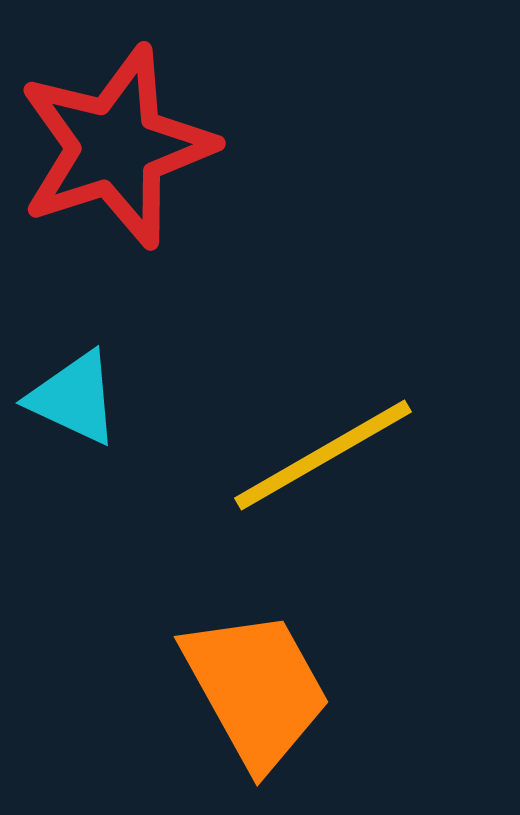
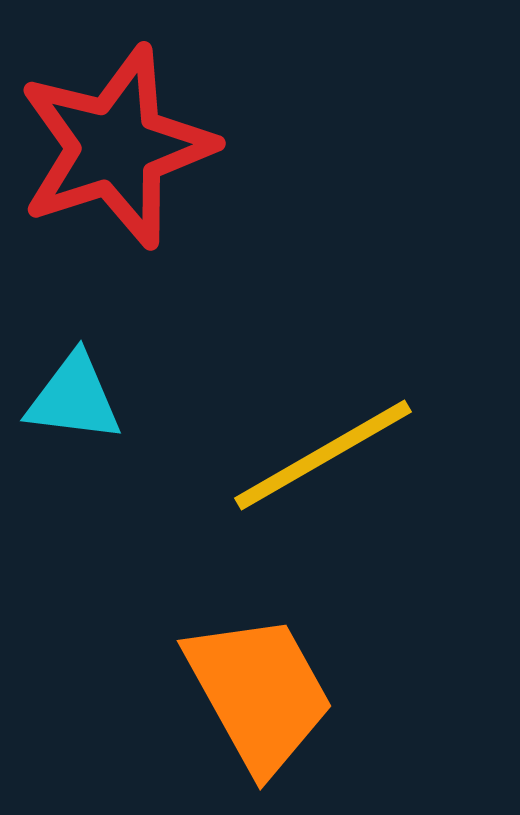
cyan triangle: rotated 18 degrees counterclockwise
orange trapezoid: moved 3 px right, 4 px down
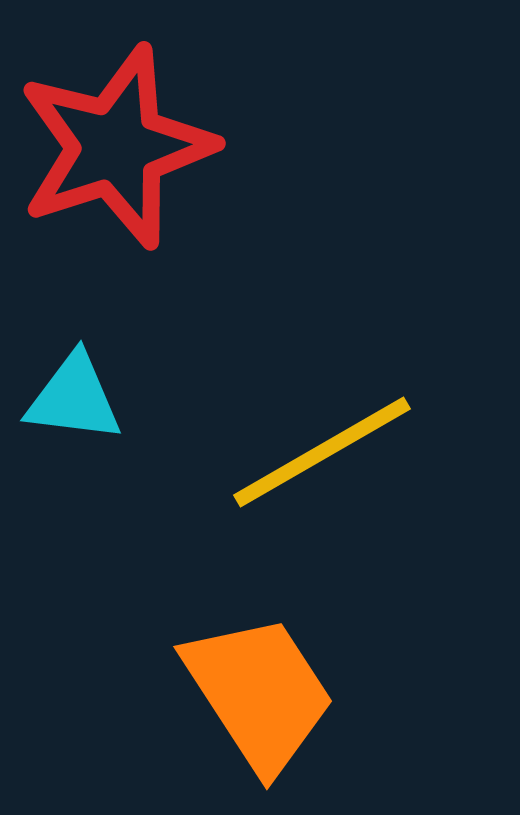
yellow line: moved 1 px left, 3 px up
orange trapezoid: rotated 4 degrees counterclockwise
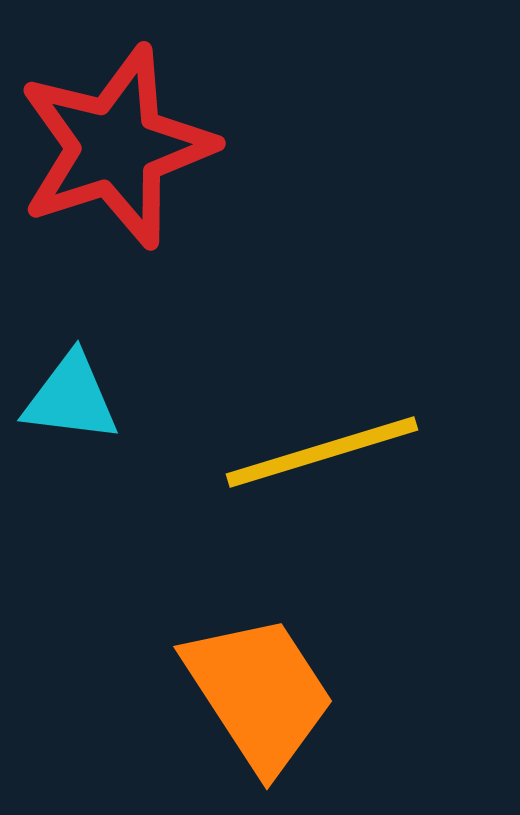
cyan triangle: moved 3 px left
yellow line: rotated 13 degrees clockwise
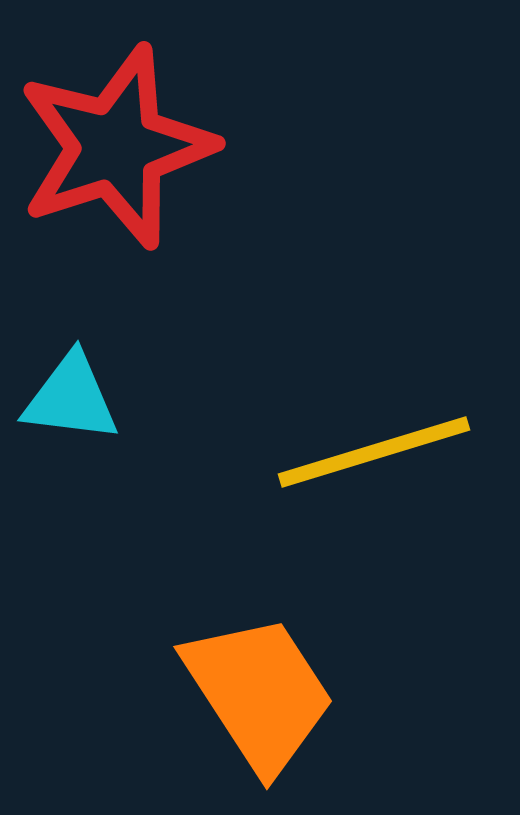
yellow line: moved 52 px right
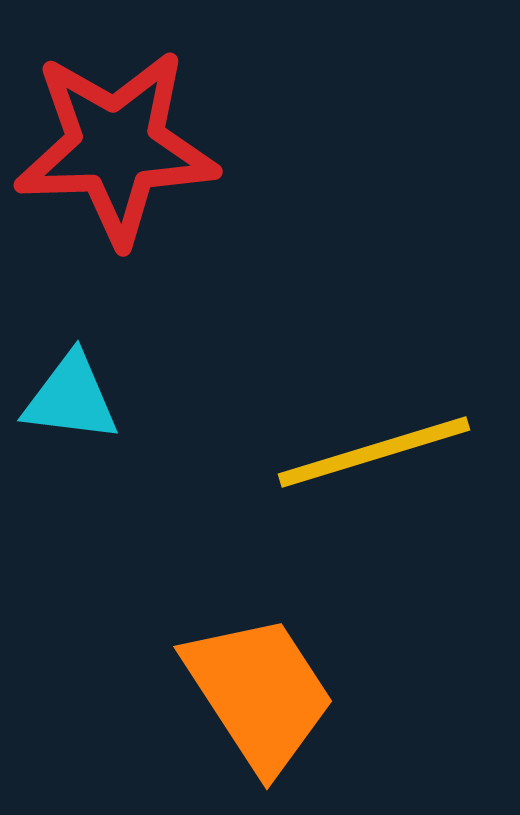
red star: rotated 16 degrees clockwise
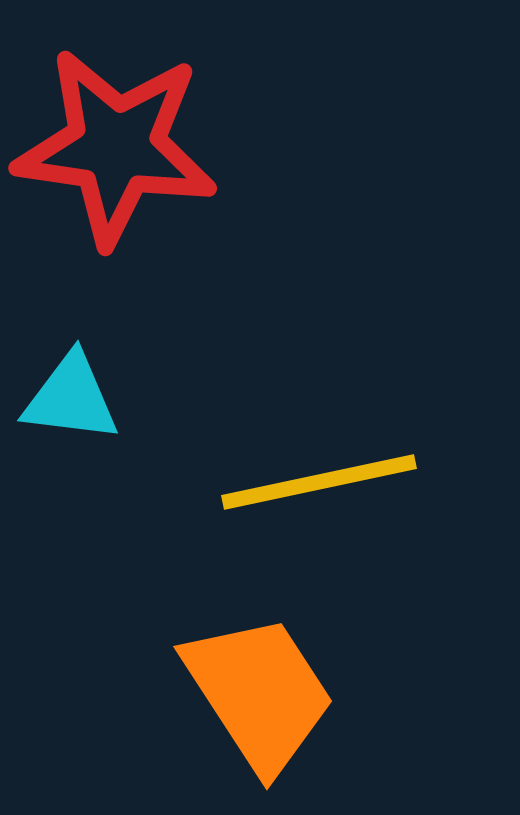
red star: rotated 10 degrees clockwise
yellow line: moved 55 px left, 30 px down; rotated 5 degrees clockwise
